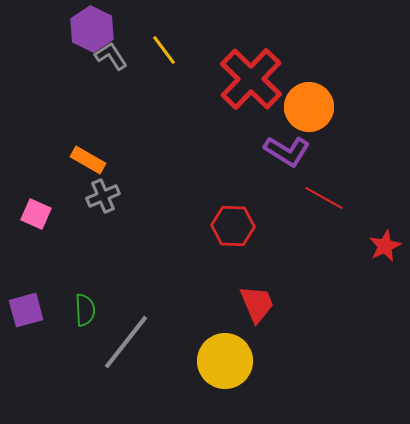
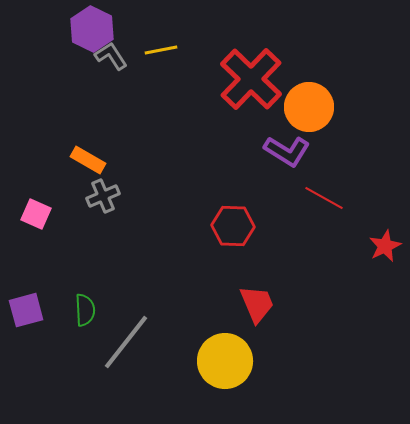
yellow line: moved 3 px left; rotated 64 degrees counterclockwise
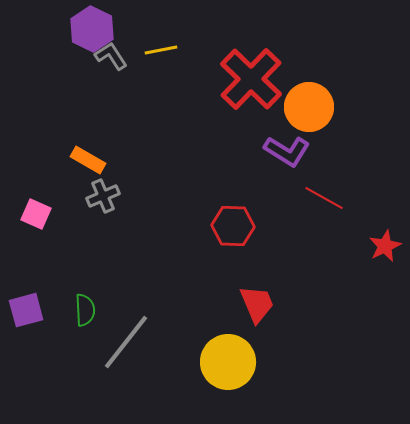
yellow circle: moved 3 px right, 1 px down
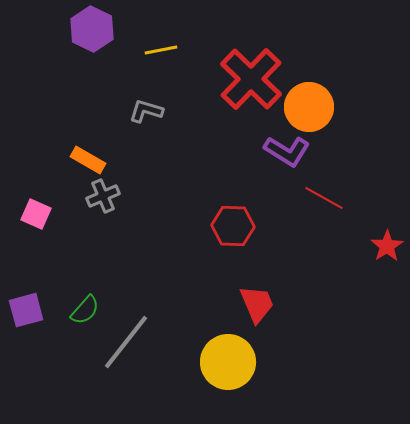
gray L-shape: moved 35 px right, 55 px down; rotated 40 degrees counterclockwise
red star: moved 2 px right; rotated 8 degrees counterclockwise
green semicircle: rotated 44 degrees clockwise
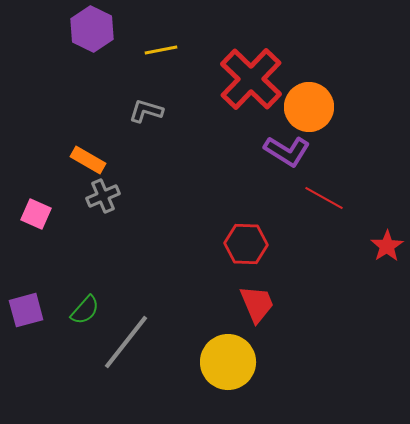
red hexagon: moved 13 px right, 18 px down
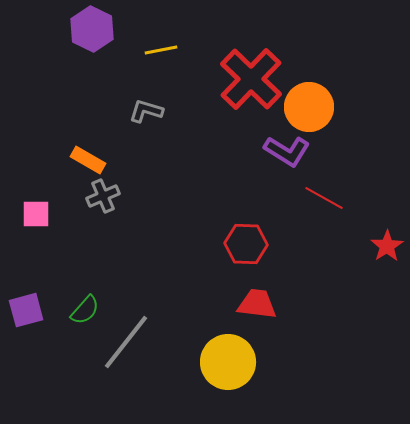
pink square: rotated 24 degrees counterclockwise
red trapezoid: rotated 60 degrees counterclockwise
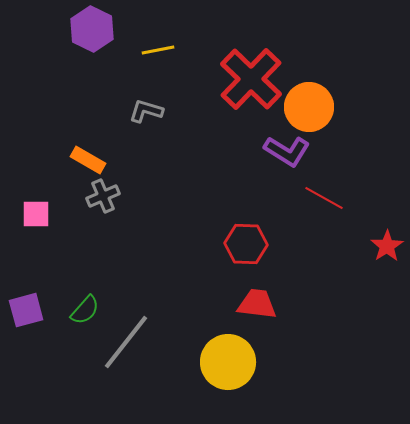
yellow line: moved 3 px left
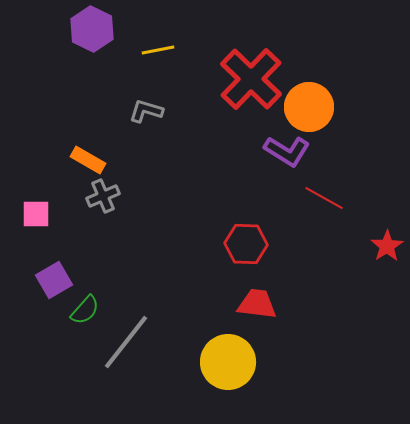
purple square: moved 28 px right, 30 px up; rotated 15 degrees counterclockwise
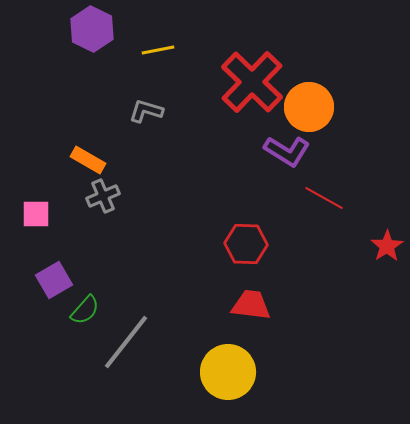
red cross: moved 1 px right, 3 px down
red trapezoid: moved 6 px left, 1 px down
yellow circle: moved 10 px down
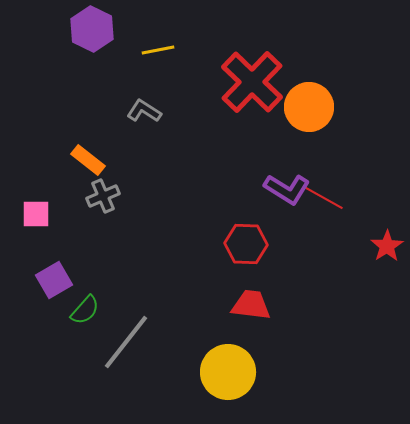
gray L-shape: moved 2 px left; rotated 16 degrees clockwise
purple L-shape: moved 38 px down
orange rectangle: rotated 8 degrees clockwise
